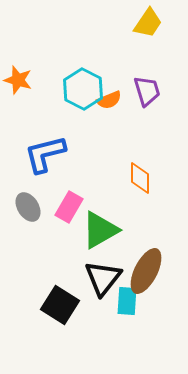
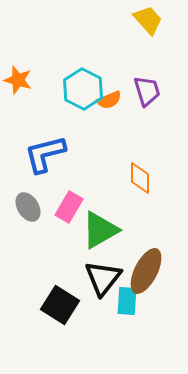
yellow trapezoid: moved 3 px up; rotated 76 degrees counterclockwise
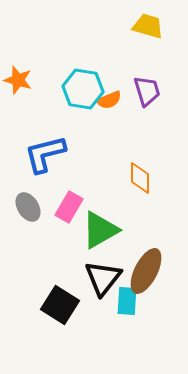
yellow trapezoid: moved 6 px down; rotated 32 degrees counterclockwise
cyan hexagon: rotated 18 degrees counterclockwise
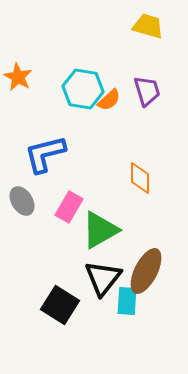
orange star: moved 3 px up; rotated 12 degrees clockwise
orange semicircle: rotated 20 degrees counterclockwise
gray ellipse: moved 6 px left, 6 px up
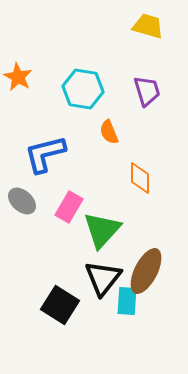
orange semicircle: moved 32 px down; rotated 110 degrees clockwise
gray ellipse: rotated 16 degrees counterclockwise
green triangle: moved 2 px right; rotated 18 degrees counterclockwise
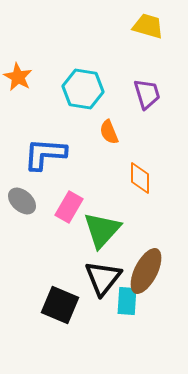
purple trapezoid: moved 3 px down
blue L-shape: rotated 18 degrees clockwise
black square: rotated 9 degrees counterclockwise
